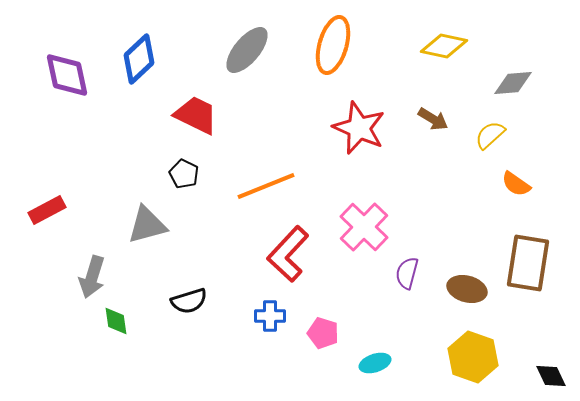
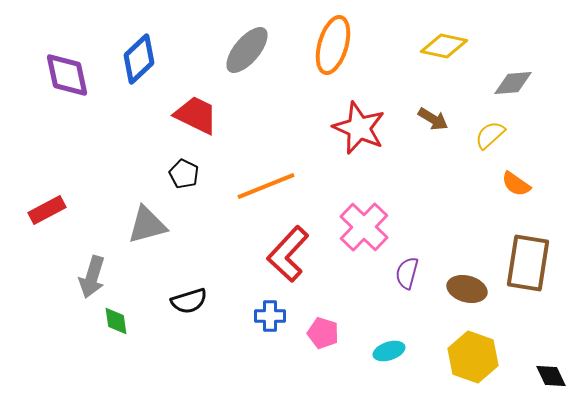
cyan ellipse: moved 14 px right, 12 px up
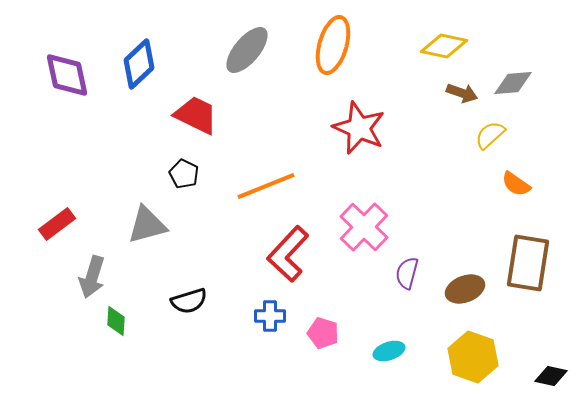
blue diamond: moved 5 px down
brown arrow: moved 29 px right, 26 px up; rotated 12 degrees counterclockwise
red rectangle: moved 10 px right, 14 px down; rotated 9 degrees counterclockwise
brown ellipse: moved 2 px left; rotated 36 degrees counterclockwise
green diamond: rotated 12 degrees clockwise
black diamond: rotated 52 degrees counterclockwise
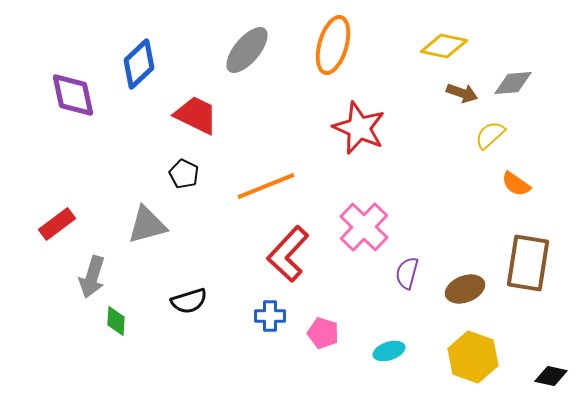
purple diamond: moved 6 px right, 20 px down
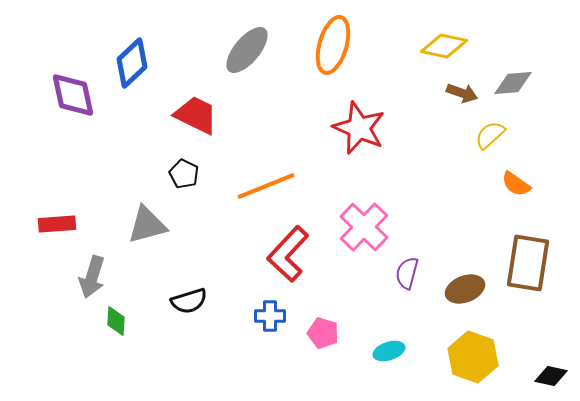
blue diamond: moved 7 px left, 1 px up
red rectangle: rotated 33 degrees clockwise
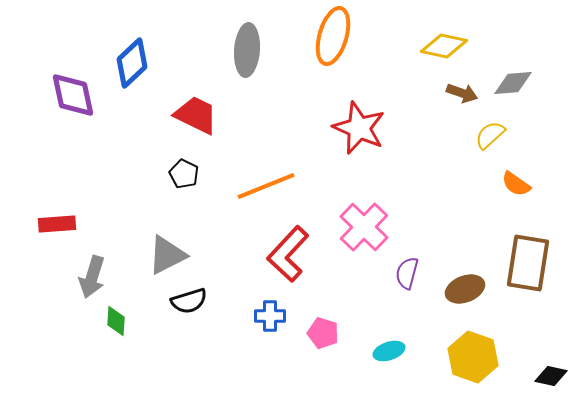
orange ellipse: moved 9 px up
gray ellipse: rotated 36 degrees counterclockwise
gray triangle: moved 20 px right, 30 px down; rotated 12 degrees counterclockwise
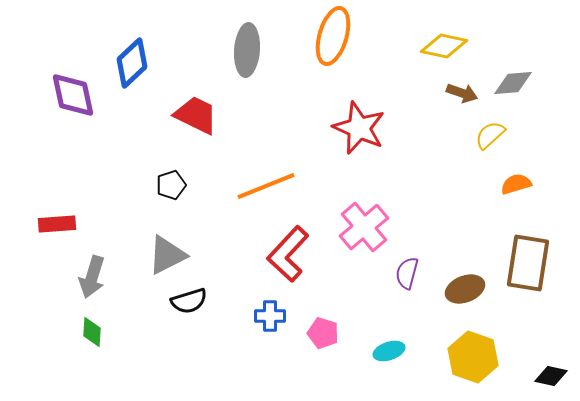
black pentagon: moved 13 px left, 11 px down; rotated 28 degrees clockwise
orange semicircle: rotated 128 degrees clockwise
pink cross: rotated 6 degrees clockwise
green diamond: moved 24 px left, 11 px down
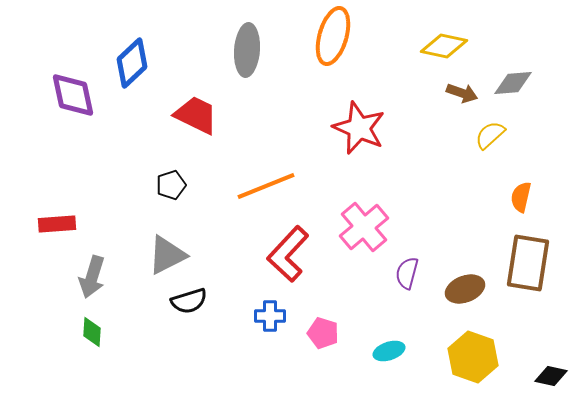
orange semicircle: moved 5 px right, 13 px down; rotated 60 degrees counterclockwise
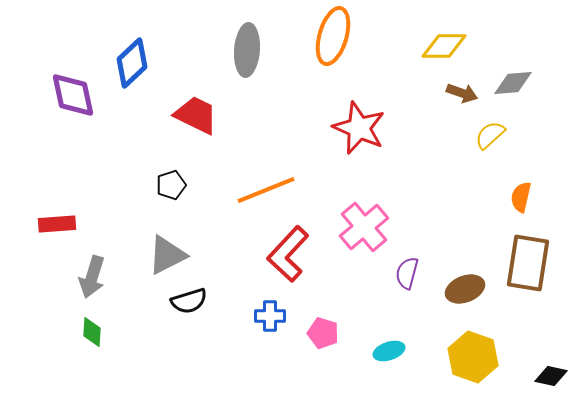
yellow diamond: rotated 12 degrees counterclockwise
orange line: moved 4 px down
